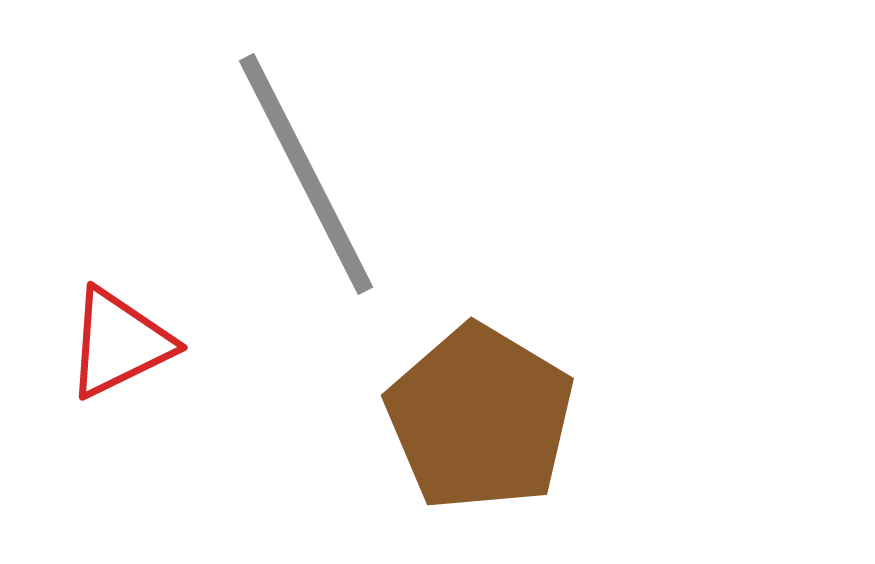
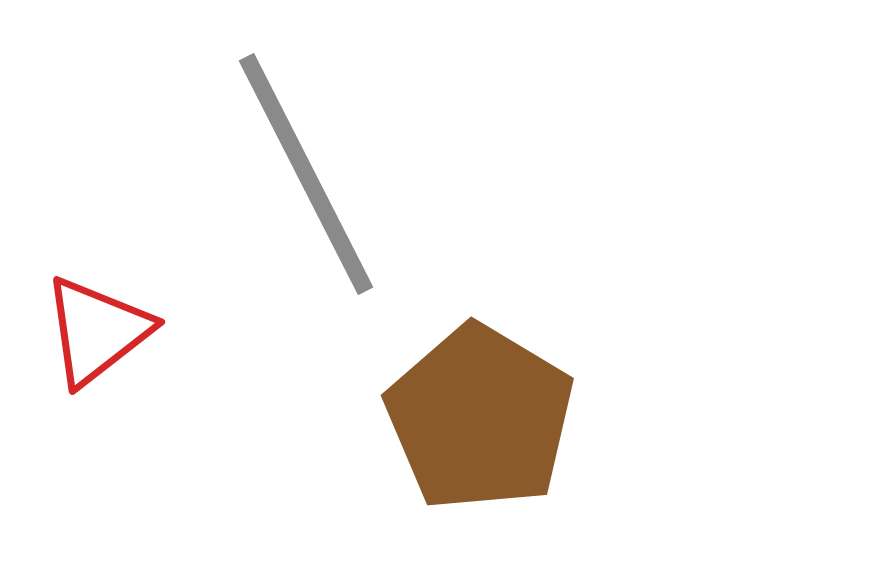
red triangle: moved 22 px left, 12 px up; rotated 12 degrees counterclockwise
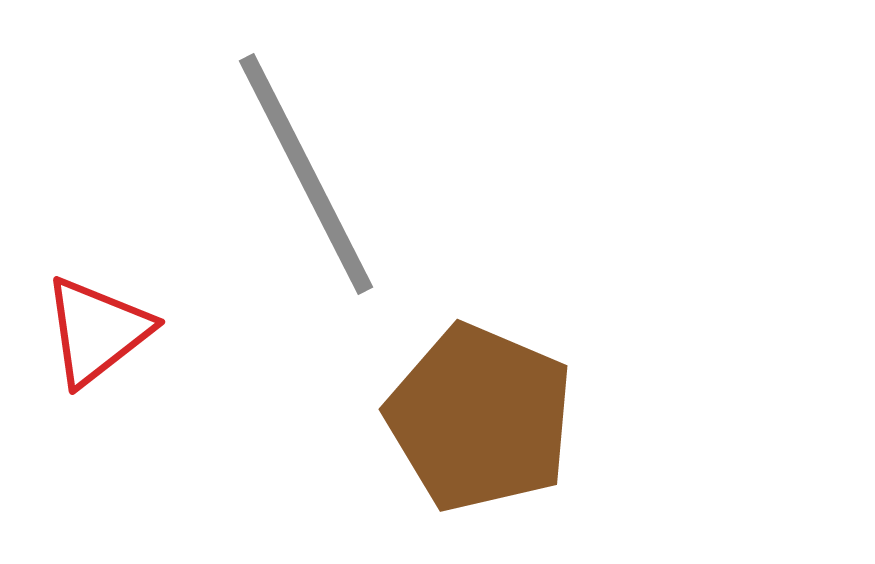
brown pentagon: rotated 8 degrees counterclockwise
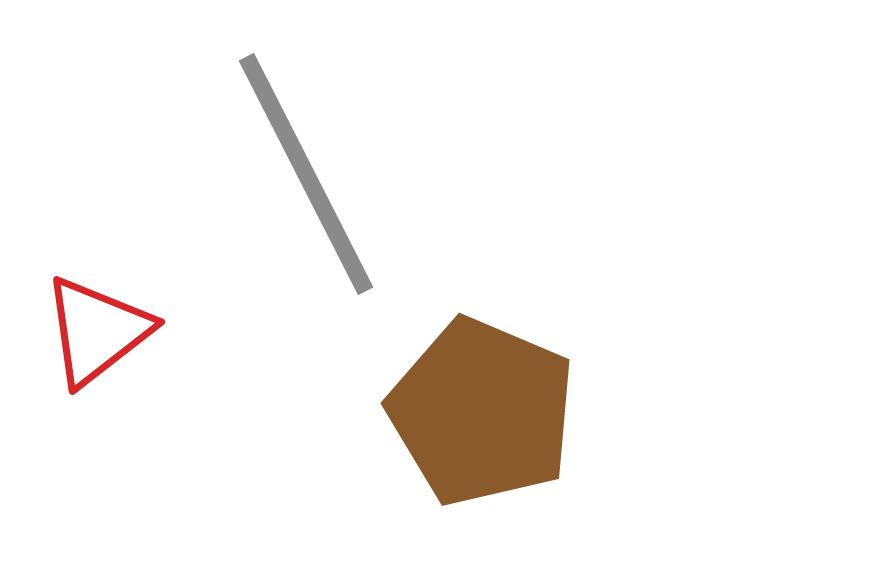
brown pentagon: moved 2 px right, 6 px up
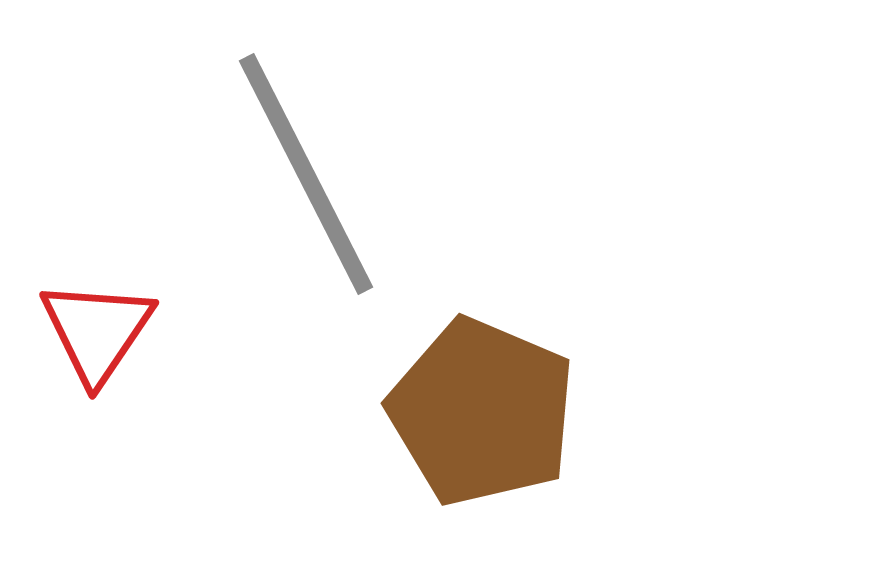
red triangle: rotated 18 degrees counterclockwise
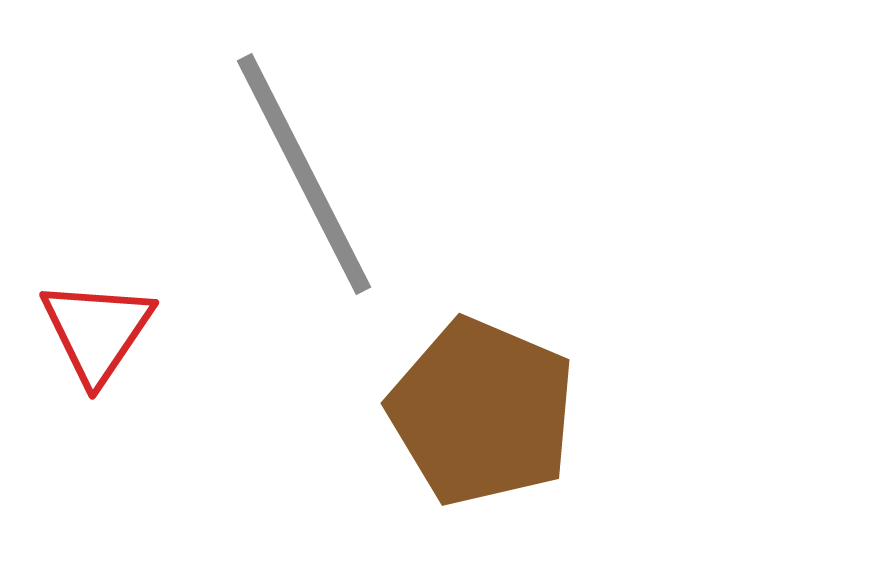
gray line: moved 2 px left
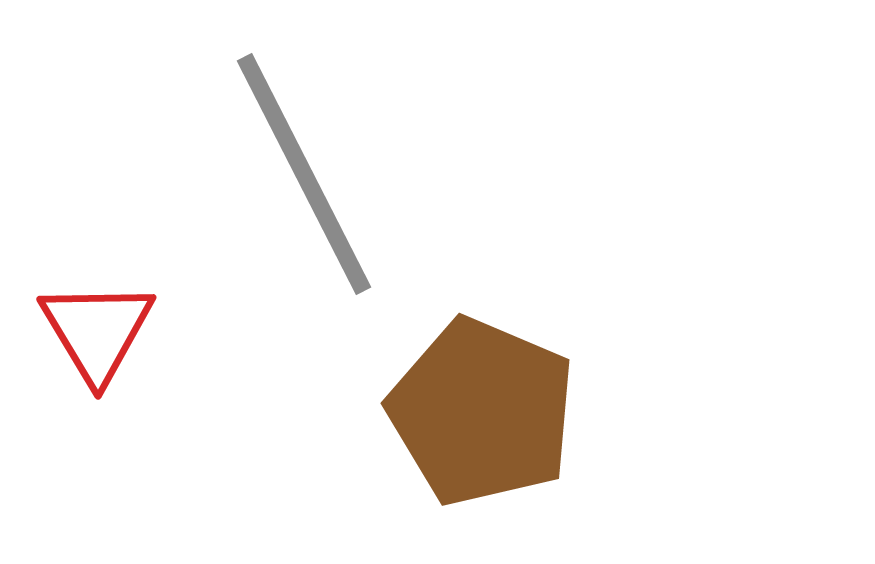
red triangle: rotated 5 degrees counterclockwise
